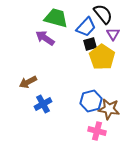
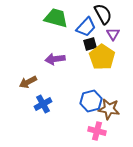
black semicircle: rotated 10 degrees clockwise
purple arrow: moved 10 px right, 21 px down; rotated 42 degrees counterclockwise
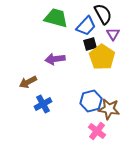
blue trapezoid: moved 1 px up
pink cross: rotated 24 degrees clockwise
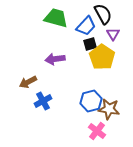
blue cross: moved 3 px up
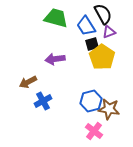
blue trapezoid: rotated 105 degrees clockwise
purple triangle: moved 4 px left, 2 px up; rotated 40 degrees clockwise
black square: moved 2 px right
pink cross: moved 3 px left
